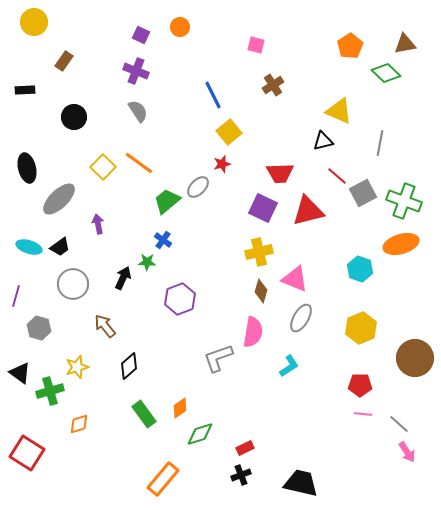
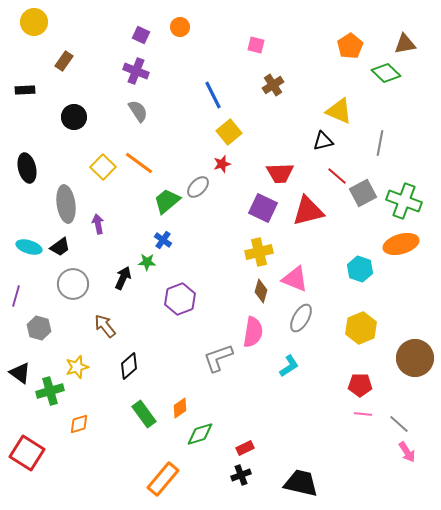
gray ellipse at (59, 199): moved 7 px right, 5 px down; rotated 54 degrees counterclockwise
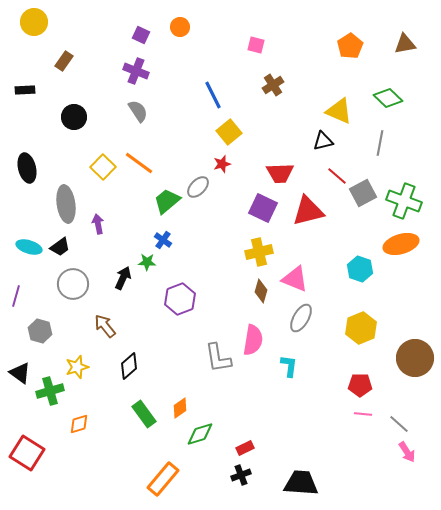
green diamond at (386, 73): moved 2 px right, 25 px down
gray hexagon at (39, 328): moved 1 px right, 3 px down
pink semicircle at (253, 332): moved 8 px down
gray L-shape at (218, 358): rotated 80 degrees counterclockwise
cyan L-shape at (289, 366): rotated 50 degrees counterclockwise
black trapezoid at (301, 483): rotated 9 degrees counterclockwise
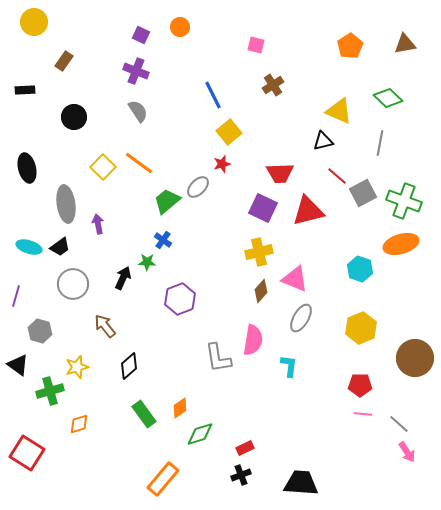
brown diamond at (261, 291): rotated 25 degrees clockwise
black triangle at (20, 373): moved 2 px left, 8 px up
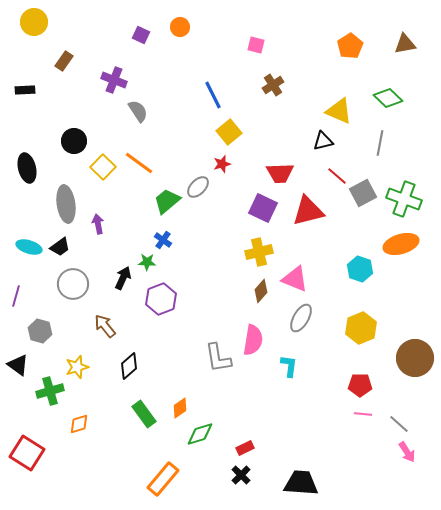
purple cross at (136, 71): moved 22 px left, 9 px down
black circle at (74, 117): moved 24 px down
green cross at (404, 201): moved 2 px up
purple hexagon at (180, 299): moved 19 px left
black cross at (241, 475): rotated 24 degrees counterclockwise
